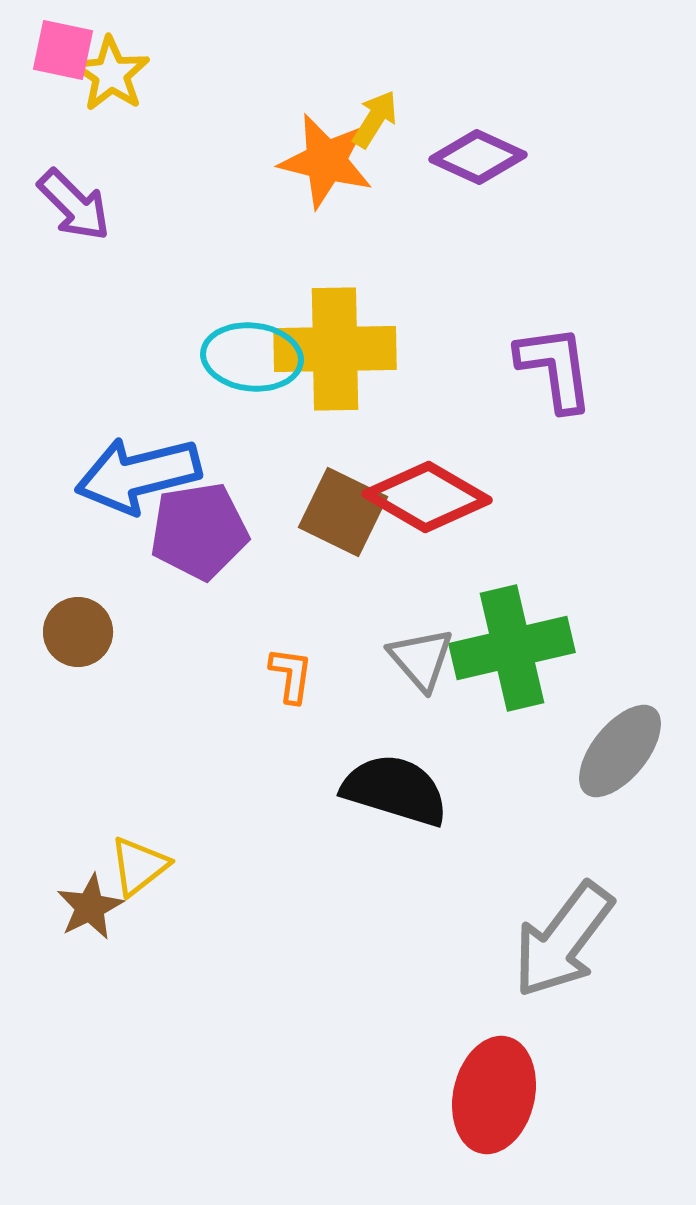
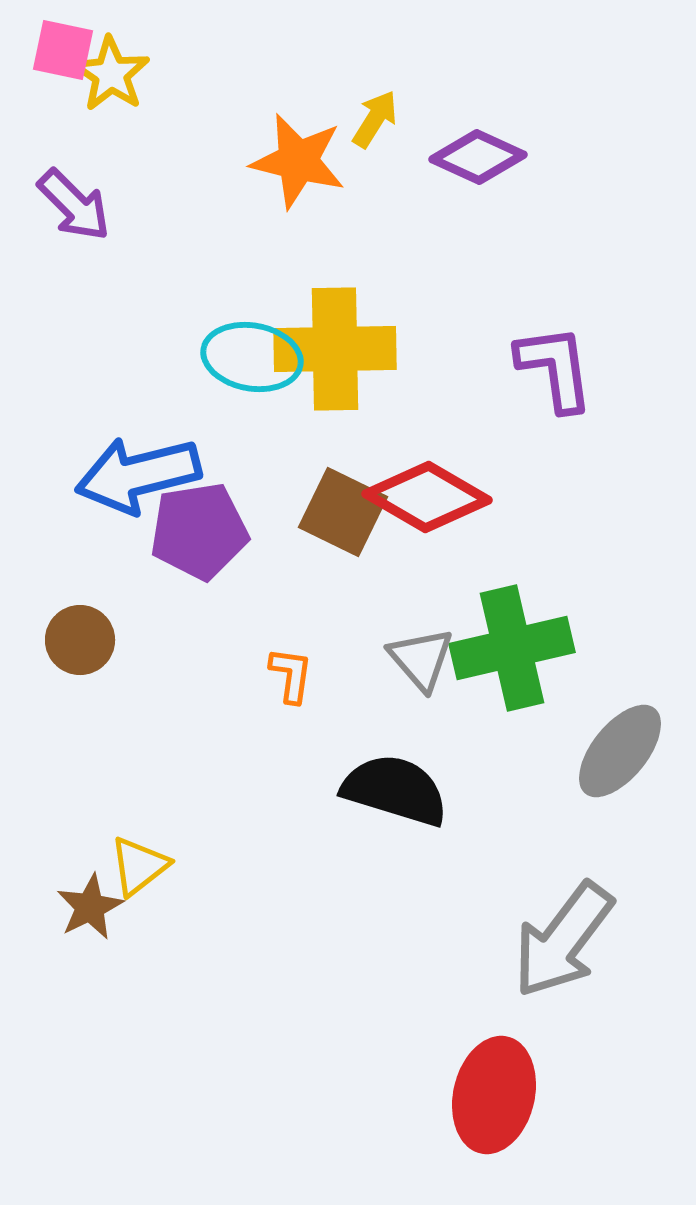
orange star: moved 28 px left
cyan ellipse: rotated 4 degrees clockwise
brown circle: moved 2 px right, 8 px down
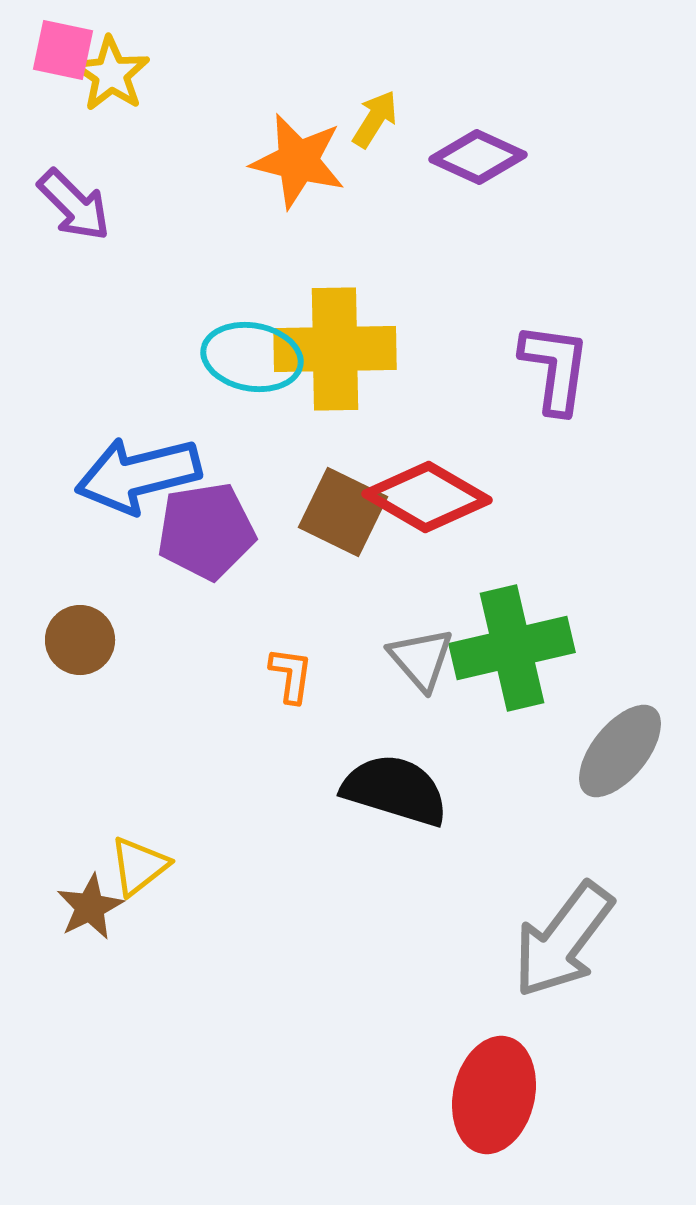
purple L-shape: rotated 16 degrees clockwise
purple pentagon: moved 7 px right
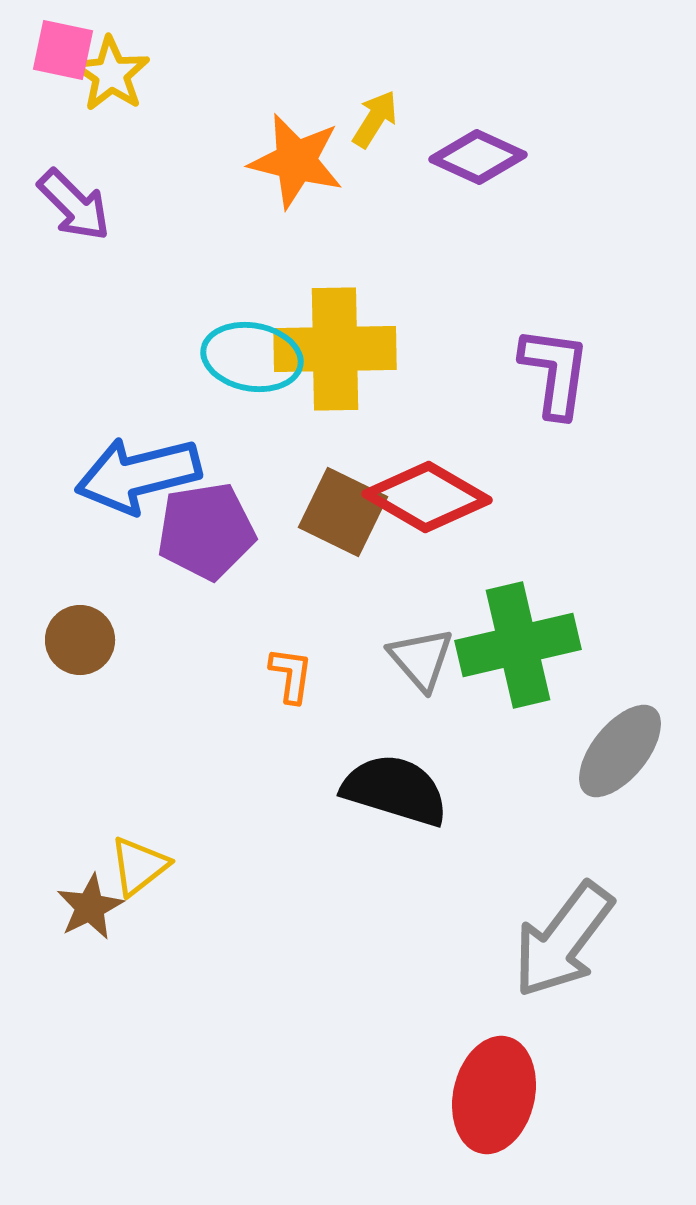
orange star: moved 2 px left
purple L-shape: moved 4 px down
green cross: moved 6 px right, 3 px up
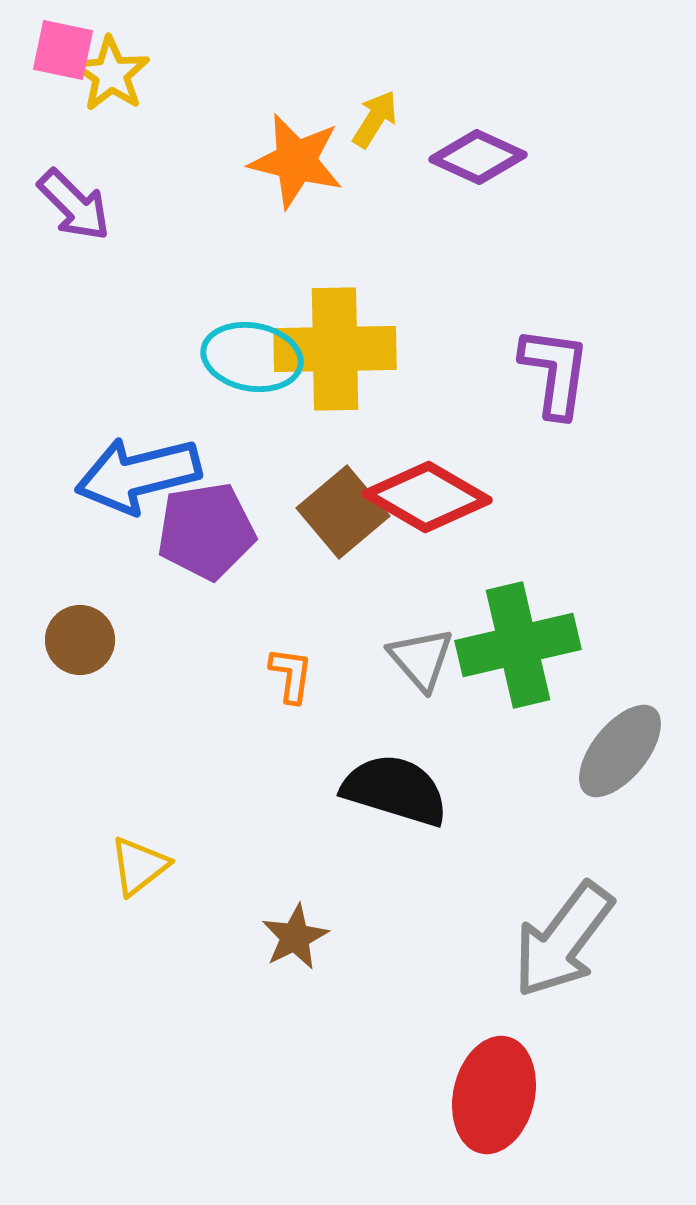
brown square: rotated 24 degrees clockwise
brown star: moved 205 px right, 30 px down
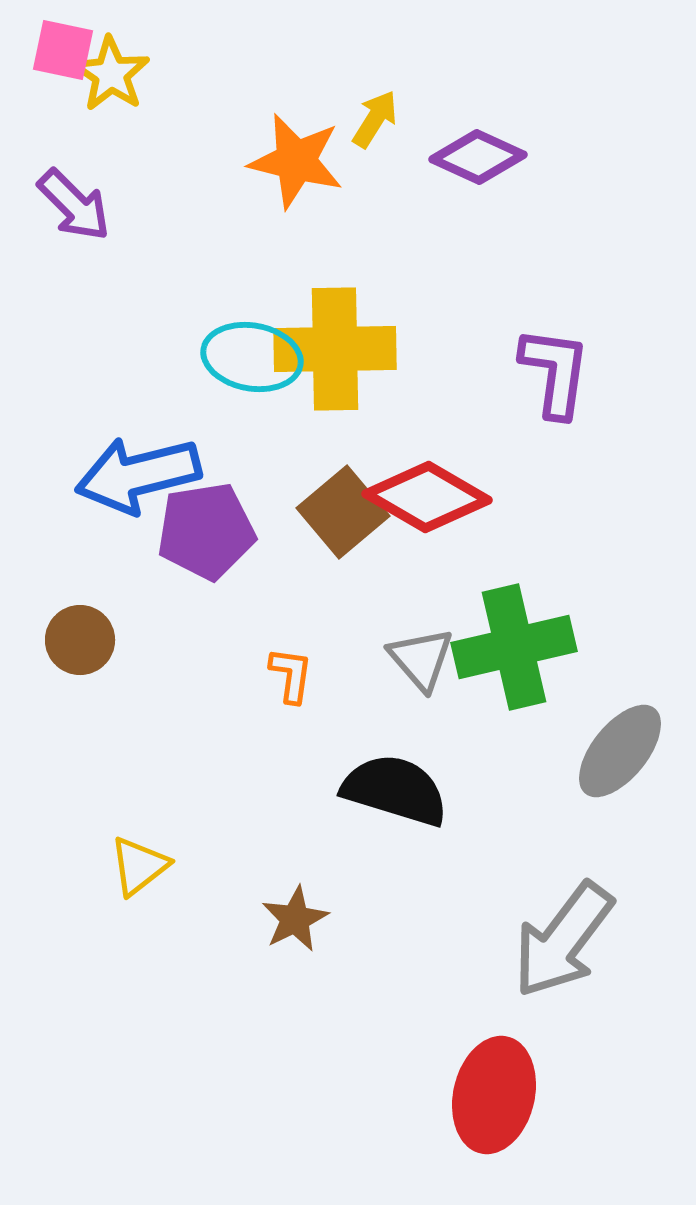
green cross: moved 4 px left, 2 px down
brown star: moved 18 px up
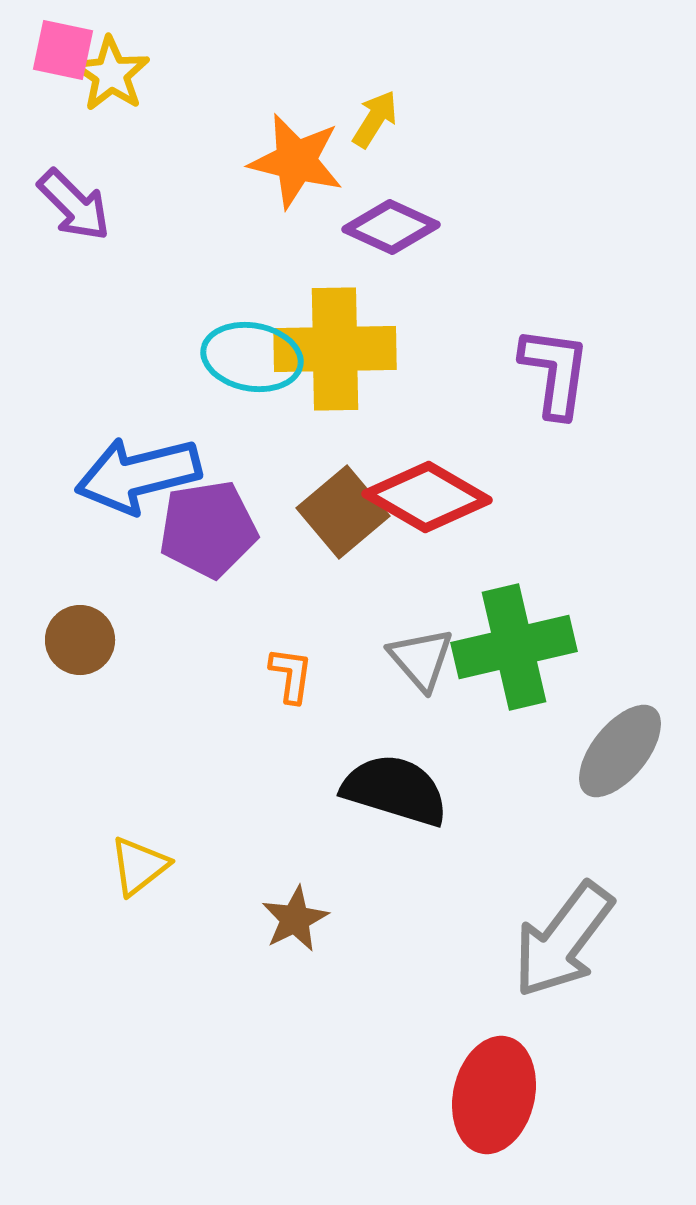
purple diamond: moved 87 px left, 70 px down
purple pentagon: moved 2 px right, 2 px up
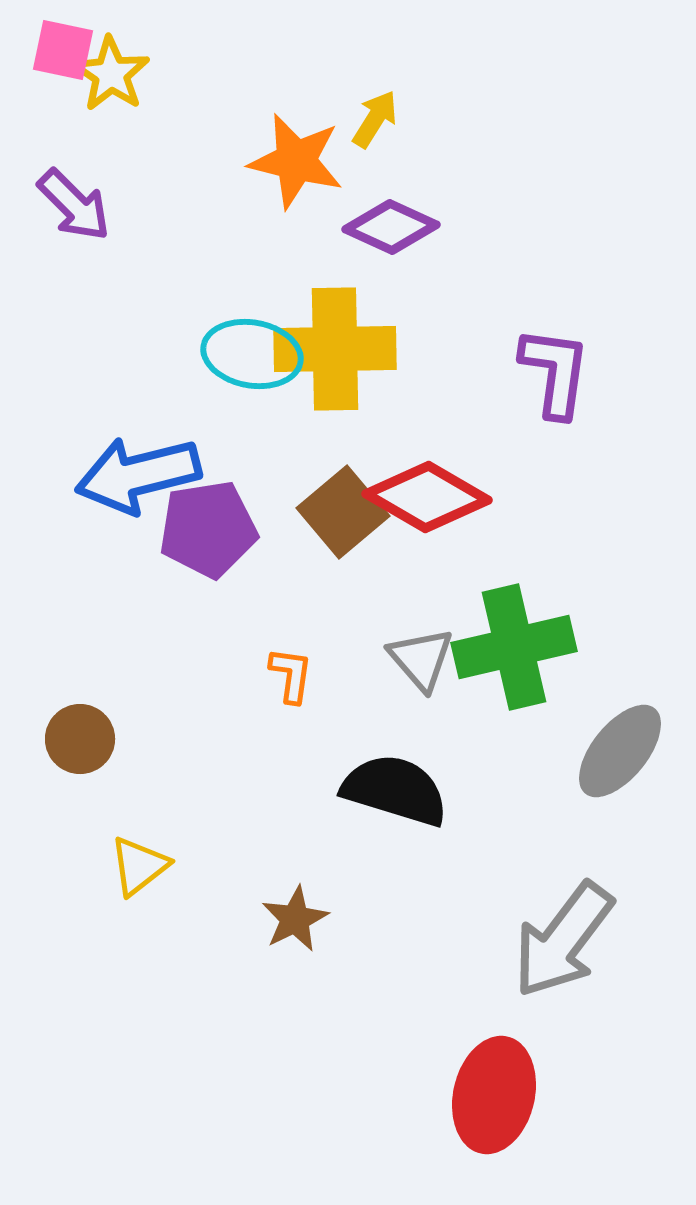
cyan ellipse: moved 3 px up
brown circle: moved 99 px down
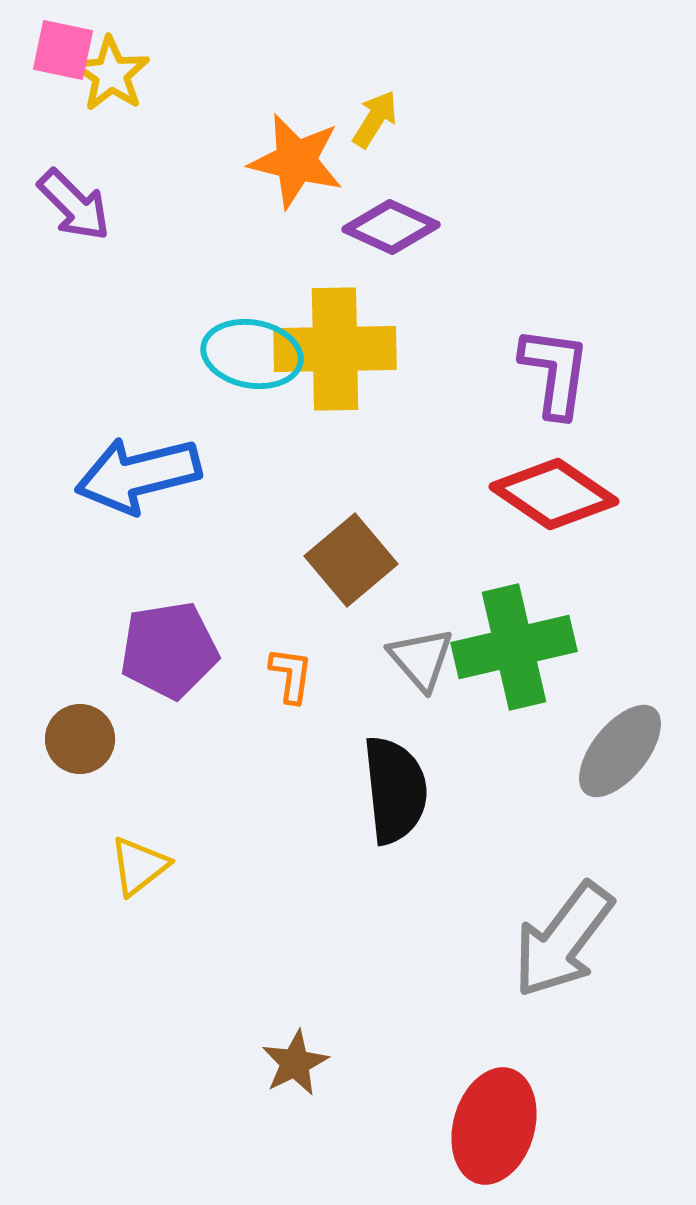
red diamond: moved 127 px right, 3 px up; rotated 4 degrees clockwise
brown square: moved 8 px right, 48 px down
purple pentagon: moved 39 px left, 121 px down
black semicircle: rotated 67 degrees clockwise
brown star: moved 144 px down
red ellipse: moved 31 px down; rotated 3 degrees clockwise
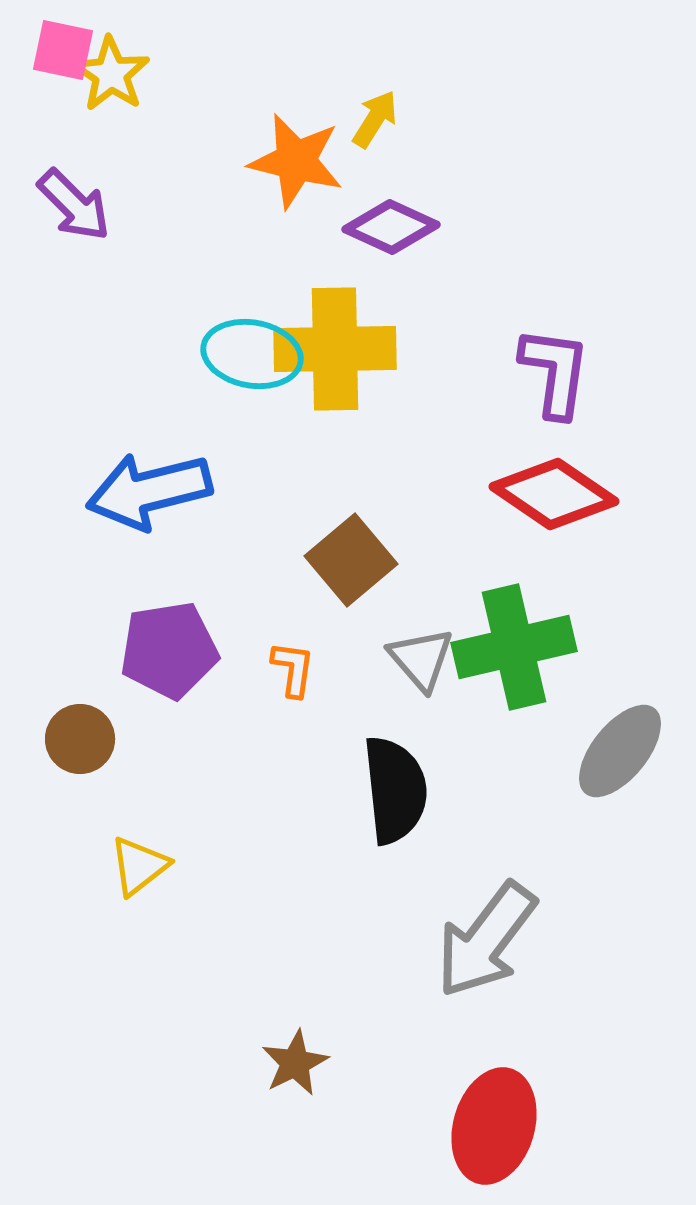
blue arrow: moved 11 px right, 16 px down
orange L-shape: moved 2 px right, 6 px up
gray arrow: moved 77 px left
